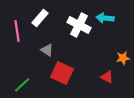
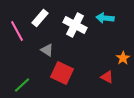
white cross: moved 4 px left
pink line: rotated 20 degrees counterclockwise
orange star: rotated 24 degrees counterclockwise
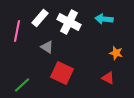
cyan arrow: moved 1 px left, 1 px down
white cross: moved 6 px left, 3 px up
pink line: rotated 40 degrees clockwise
gray triangle: moved 3 px up
orange star: moved 7 px left, 5 px up; rotated 24 degrees counterclockwise
red triangle: moved 1 px right, 1 px down
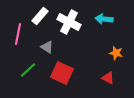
white rectangle: moved 2 px up
pink line: moved 1 px right, 3 px down
green line: moved 6 px right, 15 px up
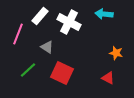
cyan arrow: moved 5 px up
pink line: rotated 10 degrees clockwise
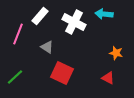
white cross: moved 5 px right
green line: moved 13 px left, 7 px down
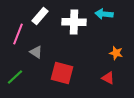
white cross: rotated 25 degrees counterclockwise
gray triangle: moved 11 px left, 5 px down
red square: rotated 10 degrees counterclockwise
